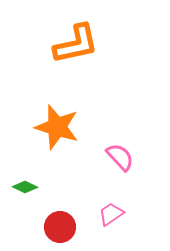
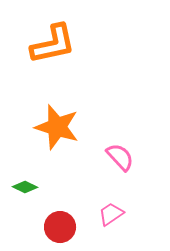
orange L-shape: moved 23 px left
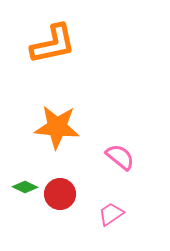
orange star: rotated 12 degrees counterclockwise
pink semicircle: rotated 8 degrees counterclockwise
red circle: moved 33 px up
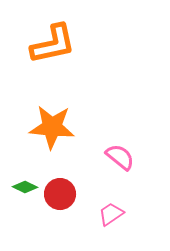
orange star: moved 5 px left
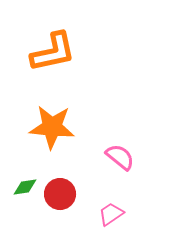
orange L-shape: moved 8 px down
green diamond: rotated 35 degrees counterclockwise
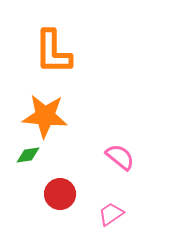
orange L-shape: rotated 102 degrees clockwise
orange star: moved 7 px left, 11 px up
green diamond: moved 3 px right, 32 px up
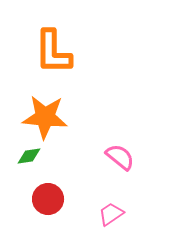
orange star: moved 1 px down
green diamond: moved 1 px right, 1 px down
red circle: moved 12 px left, 5 px down
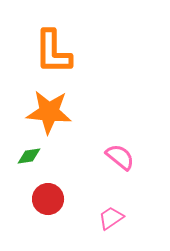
orange star: moved 4 px right, 5 px up
pink trapezoid: moved 4 px down
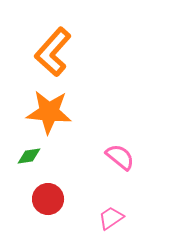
orange L-shape: rotated 42 degrees clockwise
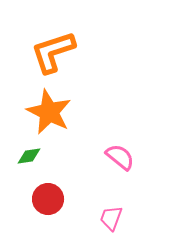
orange L-shape: rotated 30 degrees clockwise
orange star: rotated 21 degrees clockwise
pink trapezoid: rotated 36 degrees counterclockwise
